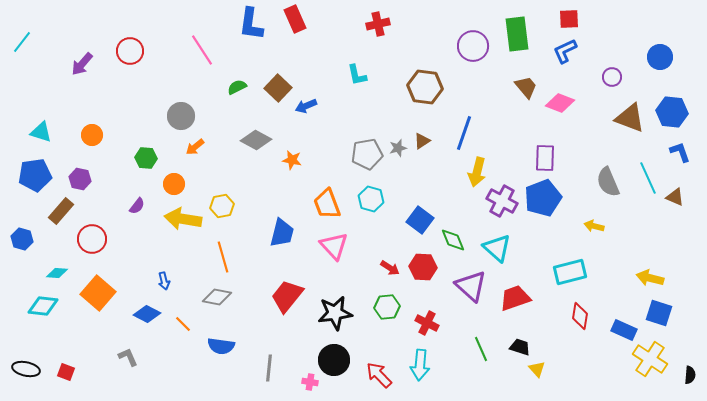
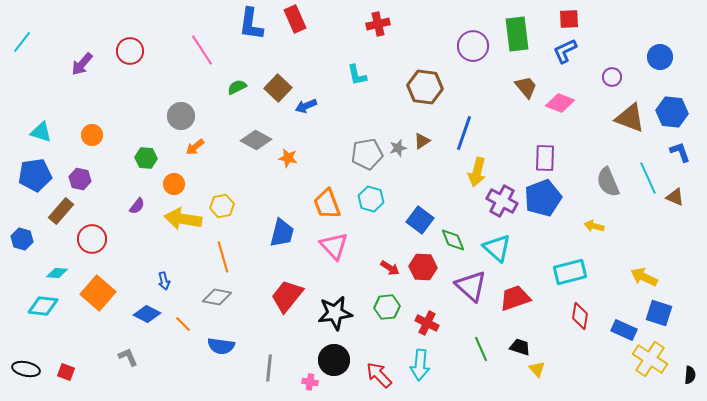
orange star at (292, 160): moved 4 px left, 2 px up
yellow arrow at (650, 278): moved 6 px left, 1 px up; rotated 12 degrees clockwise
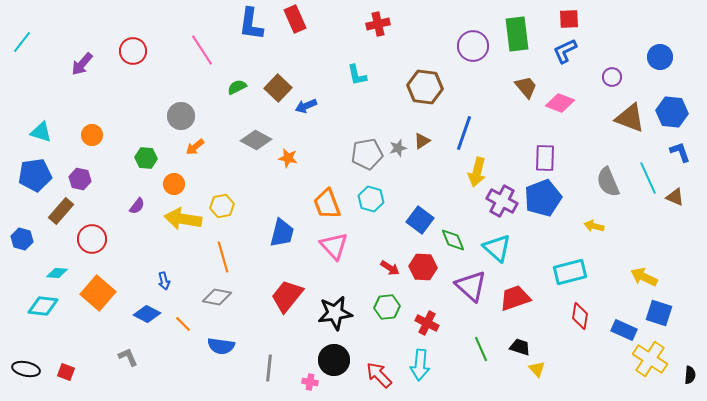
red circle at (130, 51): moved 3 px right
